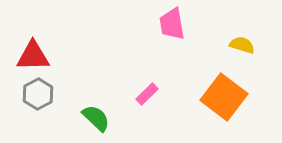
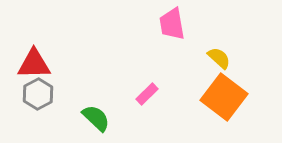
yellow semicircle: moved 23 px left, 13 px down; rotated 25 degrees clockwise
red triangle: moved 1 px right, 8 px down
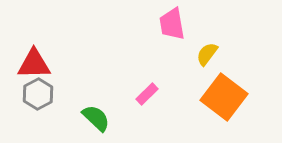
yellow semicircle: moved 12 px left, 4 px up; rotated 95 degrees counterclockwise
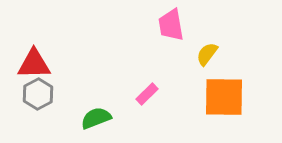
pink trapezoid: moved 1 px left, 1 px down
orange square: rotated 36 degrees counterclockwise
green semicircle: rotated 64 degrees counterclockwise
